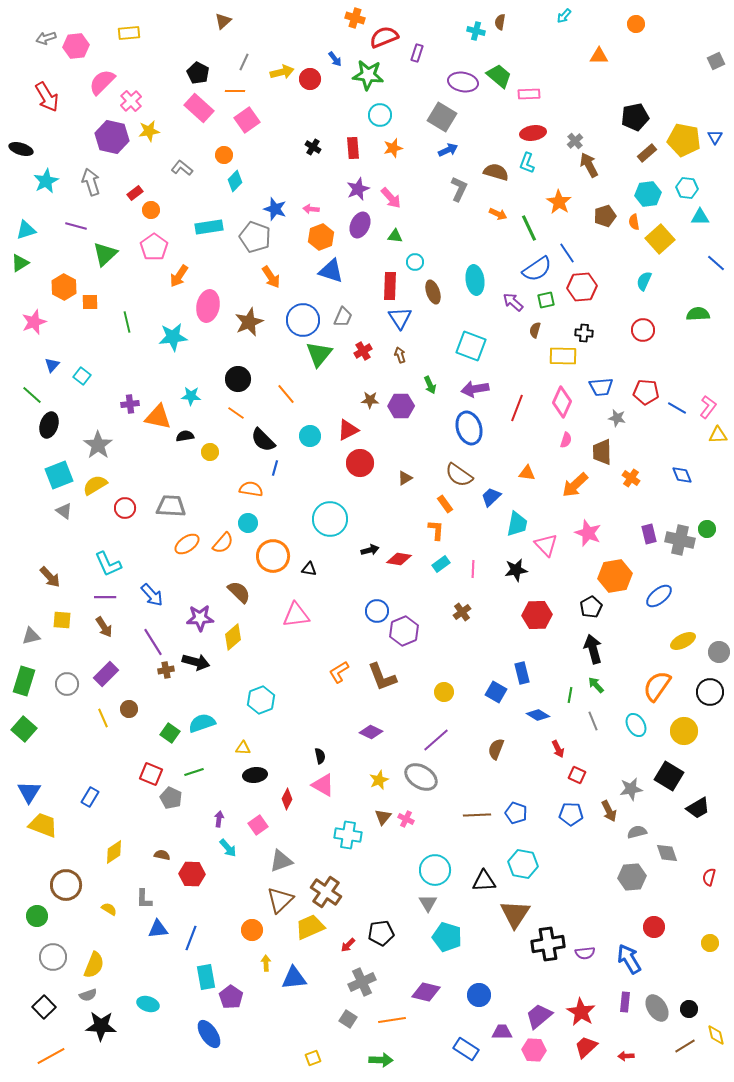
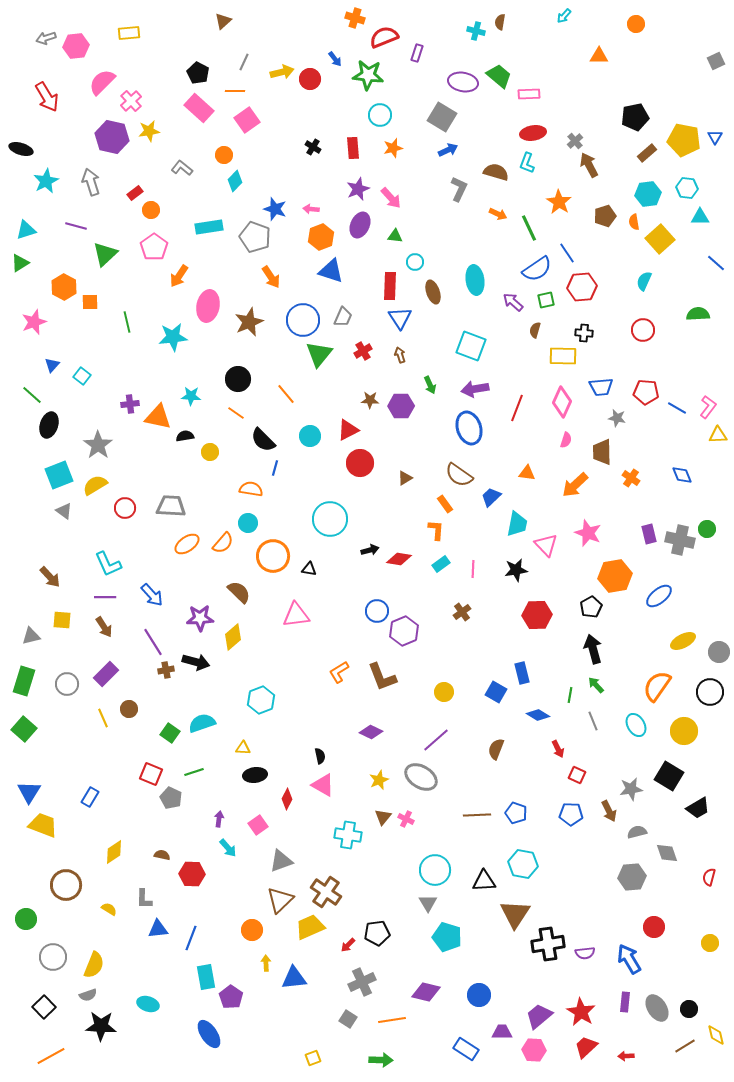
green circle at (37, 916): moved 11 px left, 3 px down
black pentagon at (381, 933): moved 4 px left
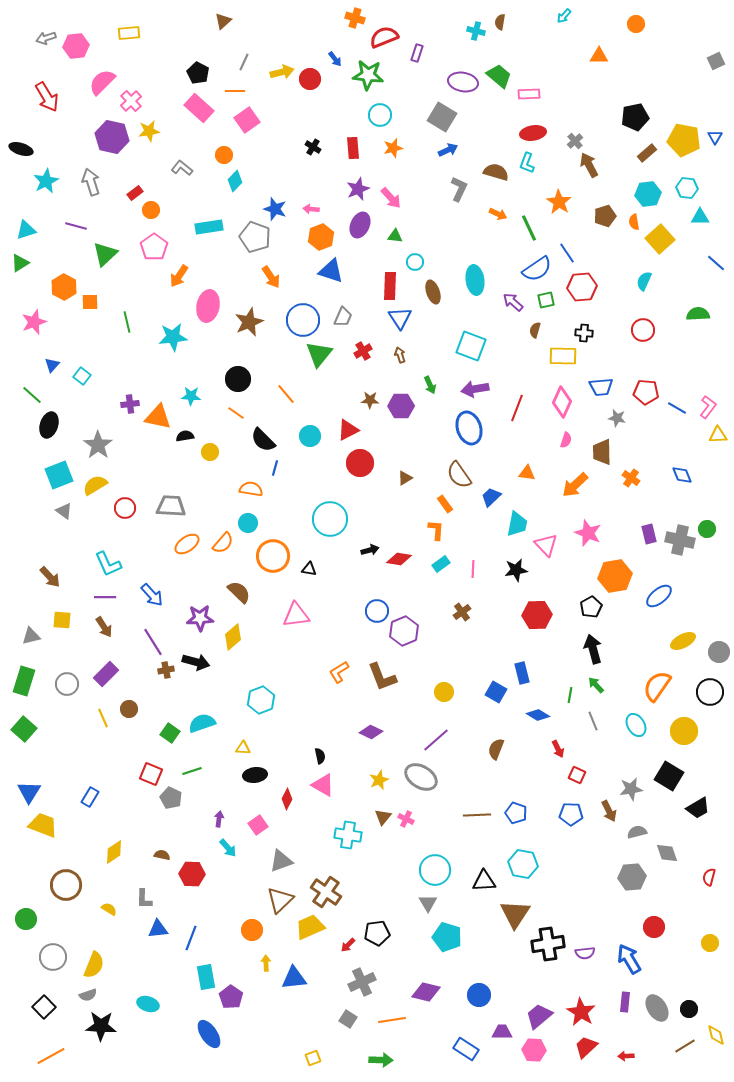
brown semicircle at (459, 475): rotated 20 degrees clockwise
green line at (194, 772): moved 2 px left, 1 px up
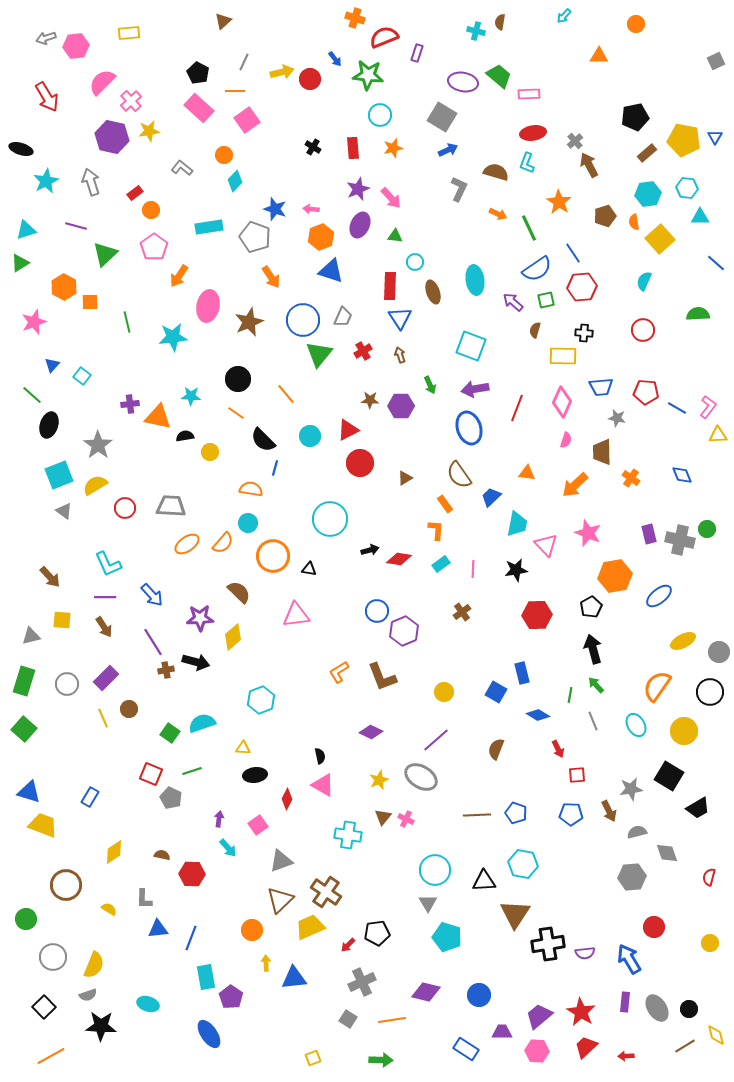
blue line at (567, 253): moved 6 px right
purple rectangle at (106, 674): moved 4 px down
red square at (577, 775): rotated 30 degrees counterclockwise
blue triangle at (29, 792): rotated 45 degrees counterclockwise
pink hexagon at (534, 1050): moved 3 px right, 1 px down
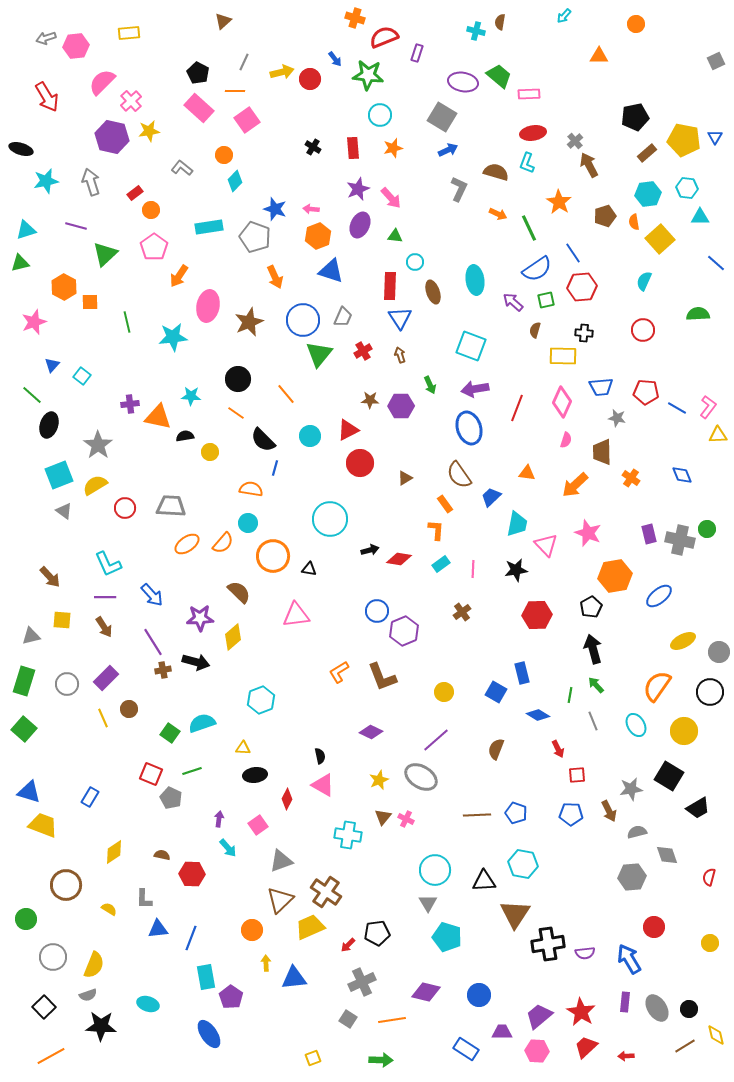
cyan star at (46, 181): rotated 15 degrees clockwise
orange hexagon at (321, 237): moved 3 px left, 1 px up
green triangle at (20, 263): rotated 18 degrees clockwise
orange arrow at (271, 277): moved 4 px right; rotated 10 degrees clockwise
brown cross at (166, 670): moved 3 px left
gray diamond at (667, 853): moved 2 px down
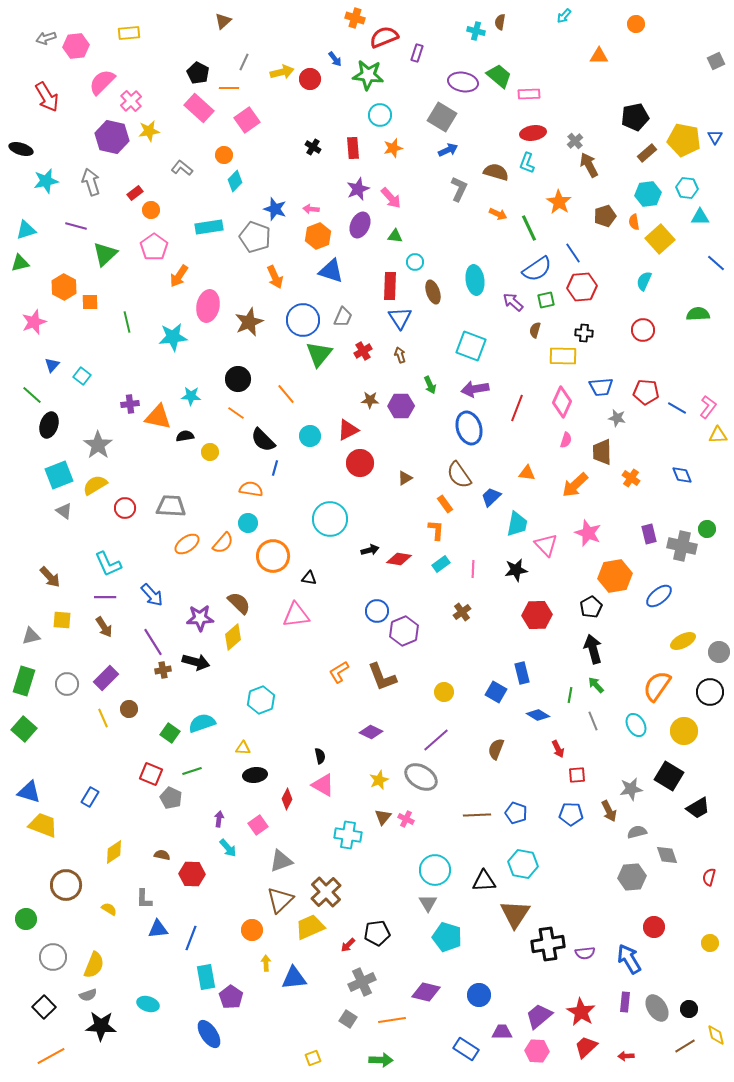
orange line at (235, 91): moved 6 px left, 3 px up
gray cross at (680, 540): moved 2 px right, 6 px down
black triangle at (309, 569): moved 9 px down
brown semicircle at (239, 592): moved 11 px down
brown cross at (326, 892): rotated 12 degrees clockwise
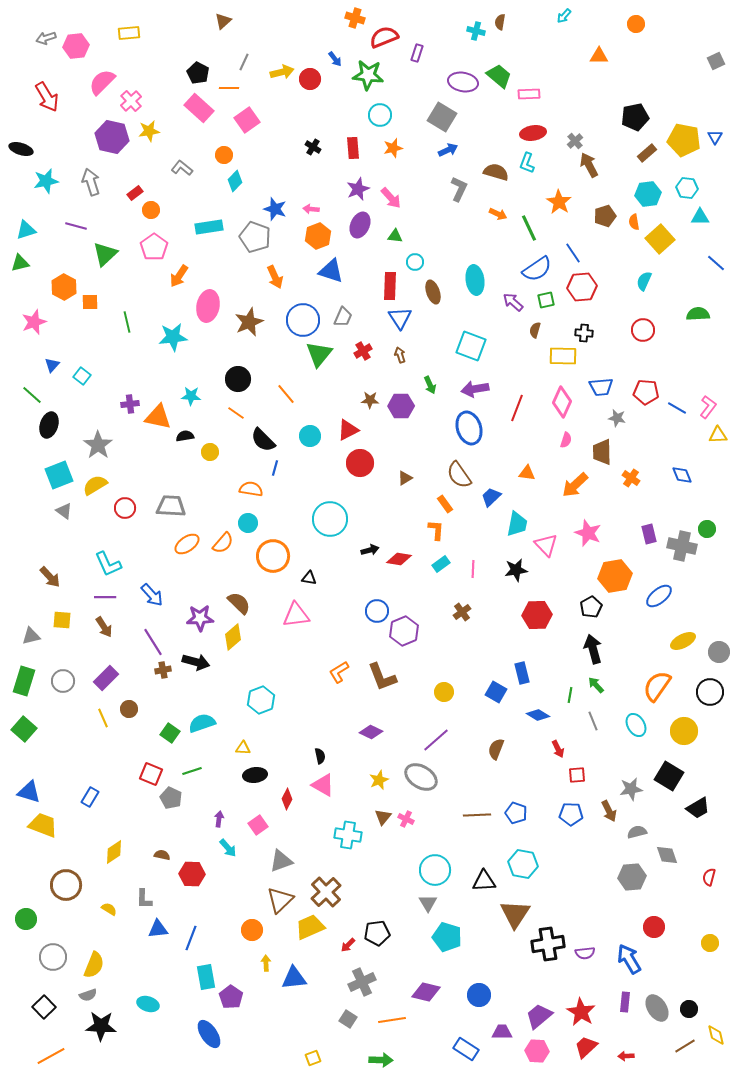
gray circle at (67, 684): moved 4 px left, 3 px up
